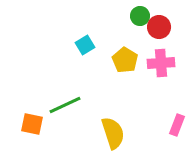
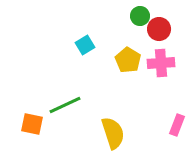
red circle: moved 2 px down
yellow pentagon: moved 3 px right
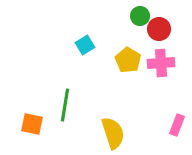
green line: rotated 56 degrees counterclockwise
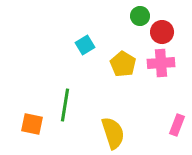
red circle: moved 3 px right, 3 px down
yellow pentagon: moved 5 px left, 4 px down
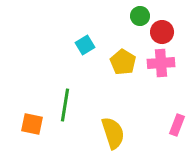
yellow pentagon: moved 2 px up
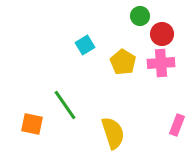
red circle: moved 2 px down
green line: rotated 44 degrees counterclockwise
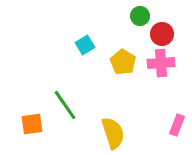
orange square: rotated 20 degrees counterclockwise
